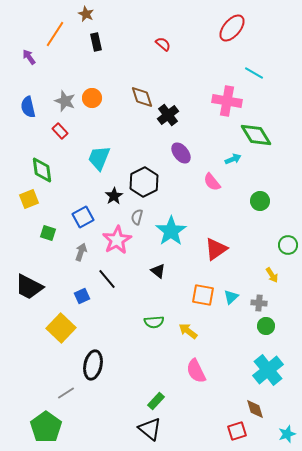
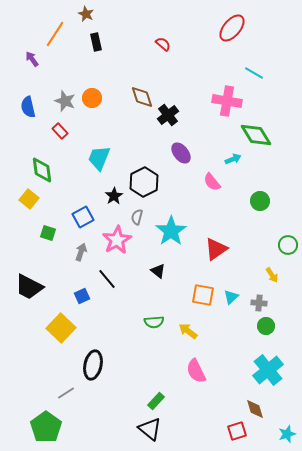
purple arrow at (29, 57): moved 3 px right, 2 px down
yellow square at (29, 199): rotated 30 degrees counterclockwise
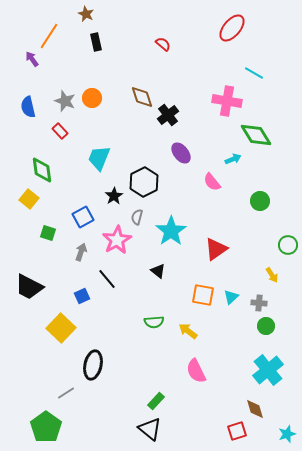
orange line at (55, 34): moved 6 px left, 2 px down
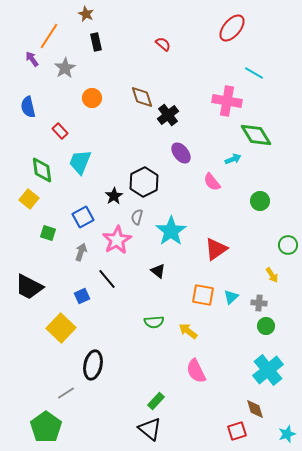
gray star at (65, 101): moved 33 px up; rotated 20 degrees clockwise
cyan trapezoid at (99, 158): moved 19 px left, 4 px down
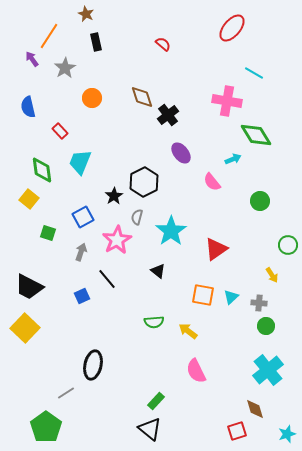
yellow square at (61, 328): moved 36 px left
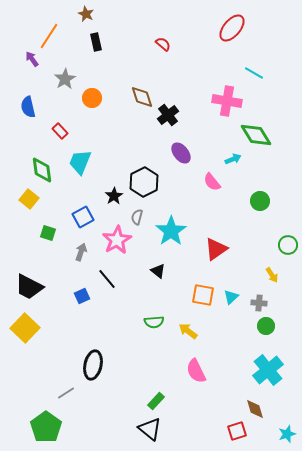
gray star at (65, 68): moved 11 px down
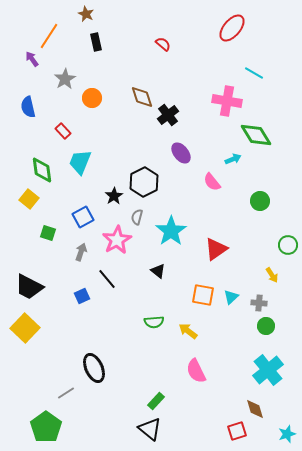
red rectangle at (60, 131): moved 3 px right
black ellipse at (93, 365): moved 1 px right, 3 px down; rotated 36 degrees counterclockwise
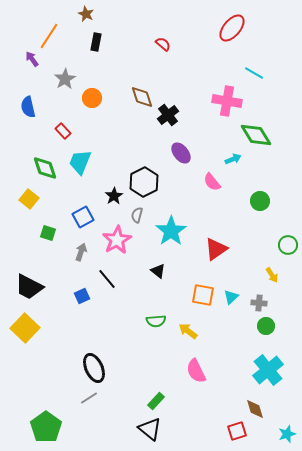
black rectangle at (96, 42): rotated 24 degrees clockwise
green diamond at (42, 170): moved 3 px right, 2 px up; rotated 12 degrees counterclockwise
gray semicircle at (137, 217): moved 2 px up
green semicircle at (154, 322): moved 2 px right, 1 px up
gray line at (66, 393): moved 23 px right, 5 px down
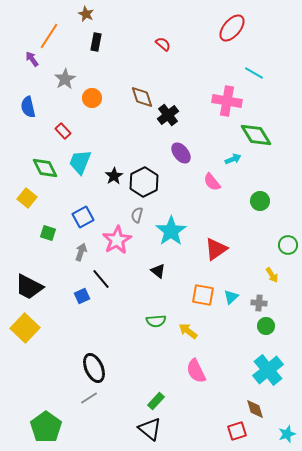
green diamond at (45, 168): rotated 8 degrees counterclockwise
black star at (114, 196): moved 20 px up
yellow square at (29, 199): moved 2 px left, 1 px up
black line at (107, 279): moved 6 px left
